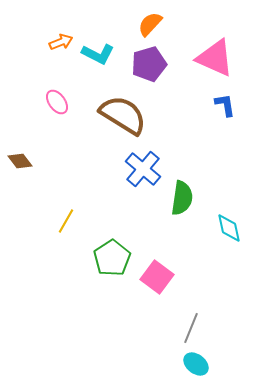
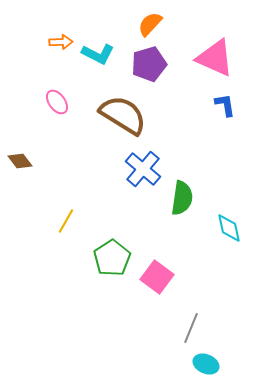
orange arrow: rotated 20 degrees clockwise
cyan ellipse: moved 10 px right; rotated 15 degrees counterclockwise
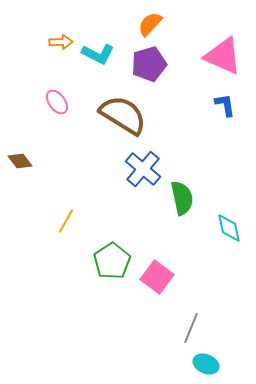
pink triangle: moved 8 px right, 2 px up
green semicircle: rotated 20 degrees counterclockwise
green pentagon: moved 3 px down
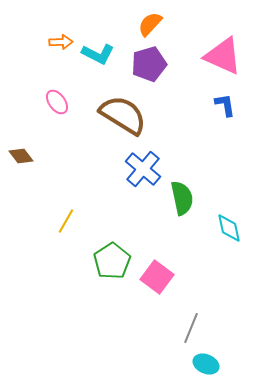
brown diamond: moved 1 px right, 5 px up
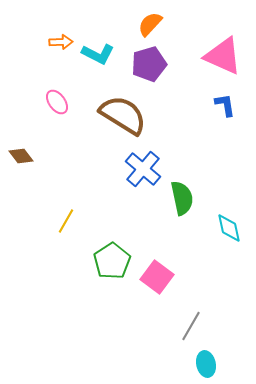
gray line: moved 2 px up; rotated 8 degrees clockwise
cyan ellipse: rotated 55 degrees clockwise
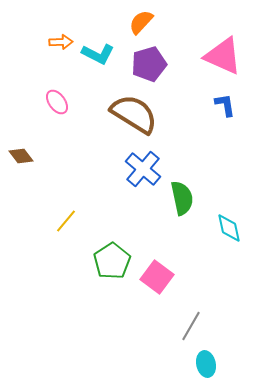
orange semicircle: moved 9 px left, 2 px up
brown semicircle: moved 11 px right, 1 px up
yellow line: rotated 10 degrees clockwise
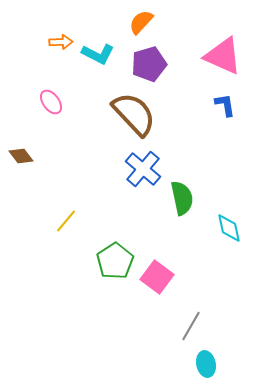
pink ellipse: moved 6 px left
brown semicircle: rotated 15 degrees clockwise
green pentagon: moved 3 px right
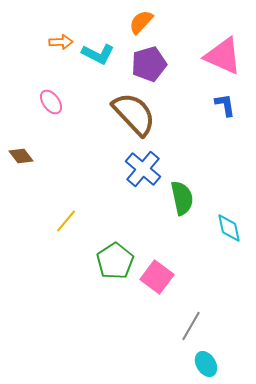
cyan ellipse: rotated 20 degrees counterclockwise
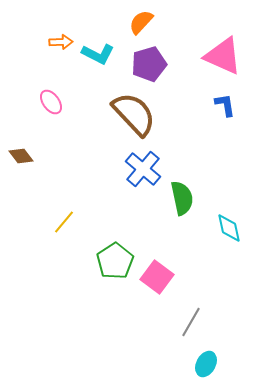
yellow line: moved 2 px left, 1 px down
gray line: moved 4 px up
cyan ellipse: rotated 60 degrees clockwise
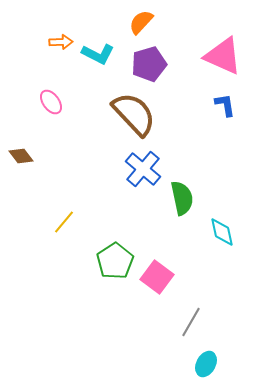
cyan diamond: moved 7 px left, 4 px down
